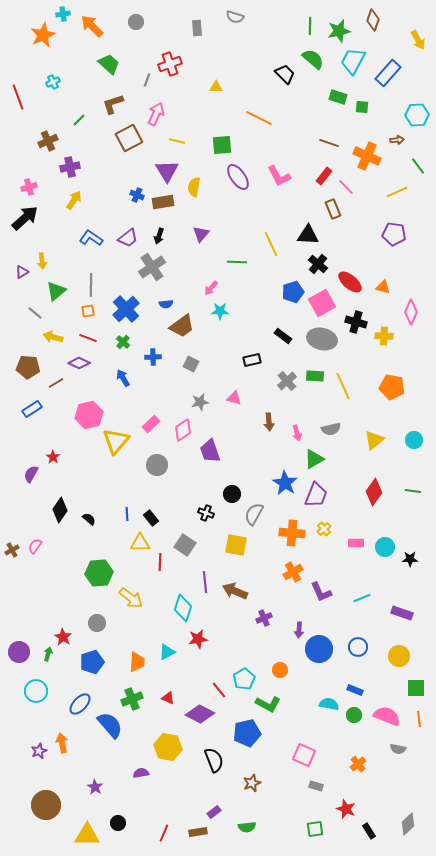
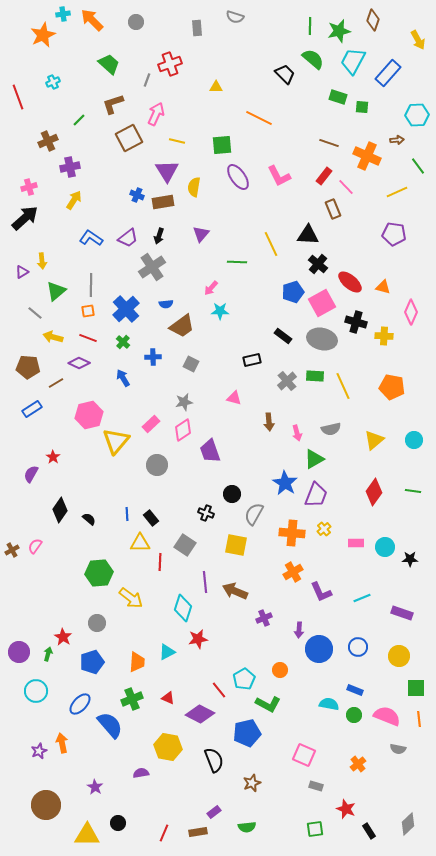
orange arrow at (92, 26): moved 6 px up
gray star at (200, 402): moved 16 px left
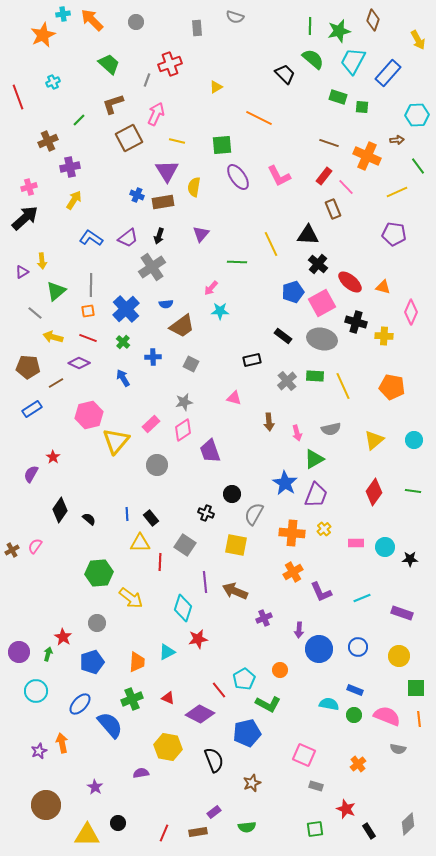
yellow triangle at (216, 87): rotated 32 degrees counterclockwise
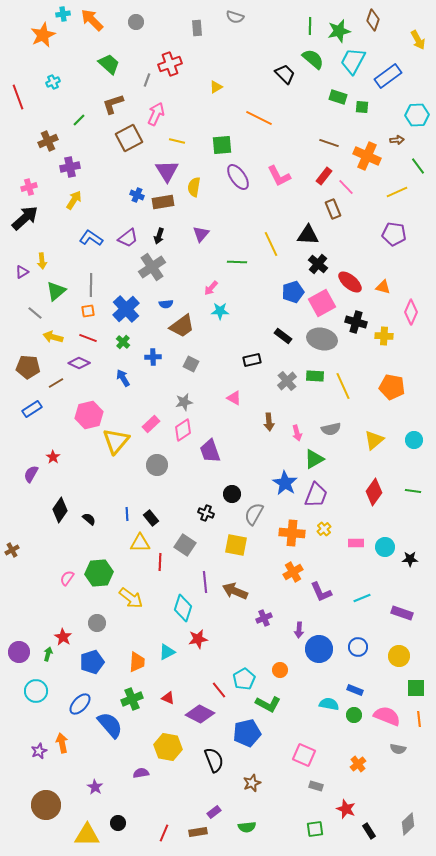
blue rectangle at (388, 73): moved 3 px down; rotated 12 degrees clockwise
pink triangle at (234, 398): rotated 14 degrees clockwise
pink semicircle at (35, 546): moved 32 px right, 32 px down
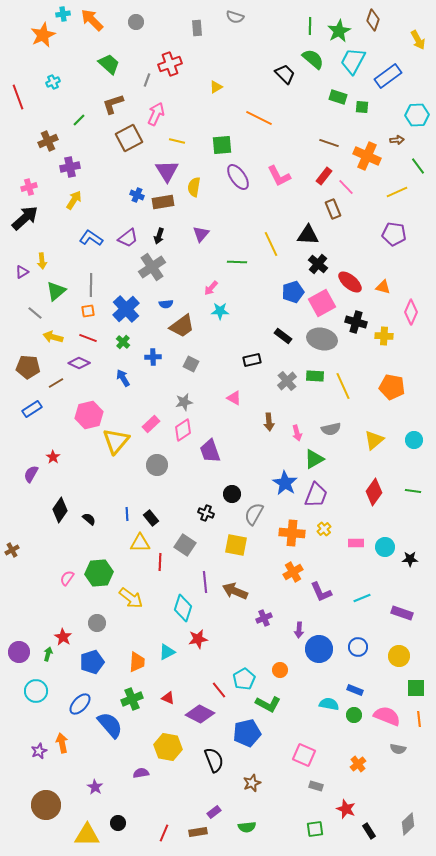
green star at (339, 31): rotated 15 degrees counterclockwise
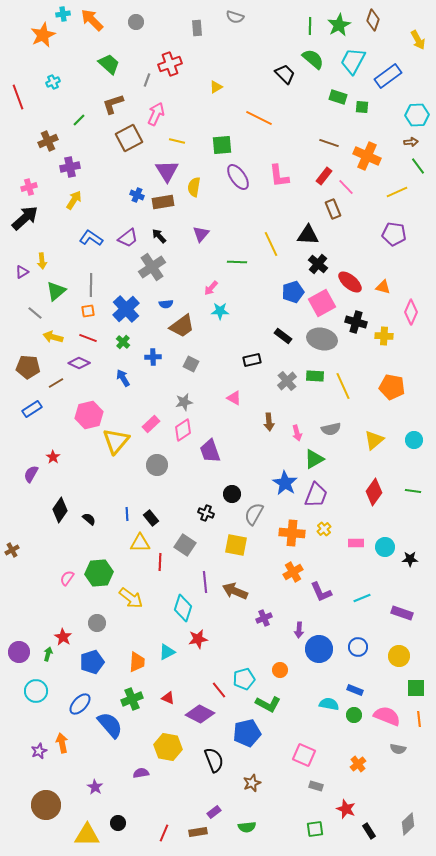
green star at (339, 31): moved 6 px up
brown arrow at (397, 140): moved 14 px right, 2 px down
pink L-shape at (279, 176): rotated 20 degrees clockwise
black arrow at (159, 236): rotated 119 degrees clockwise
cyan pentagon at (244, 679): rotated 15 degrees clockwise
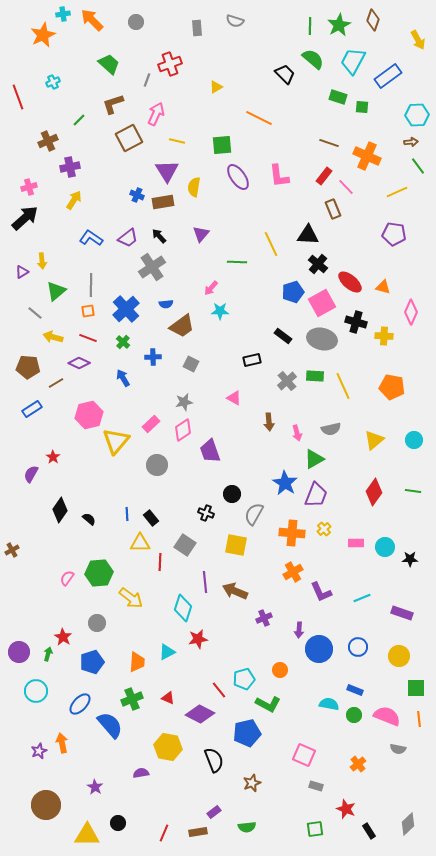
gray semicircle at (235, 17): moved 4 px down
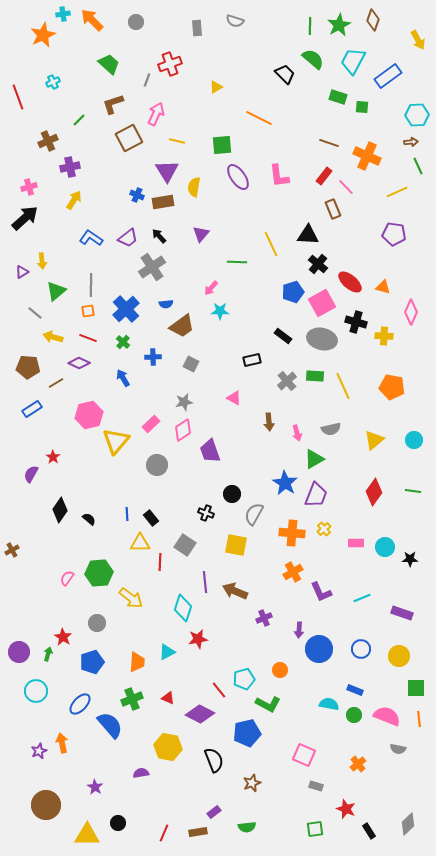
green line at (418, 166): rotated 12 degrees clockwise
blue circle at (358, 647): moved 3 px right, 2 px down
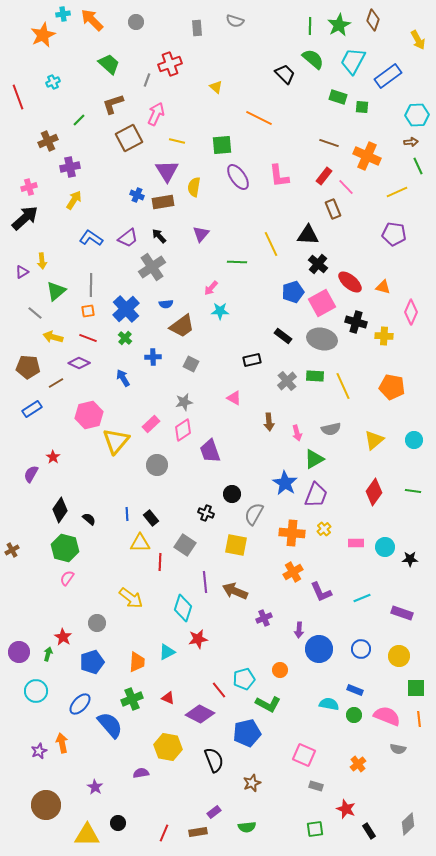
yellow triangle at (216, 87): rotated 48 degrees counterclockwise
green cross at (123, 342): moved 2 px right, 4 px up
green hexagon at (99, 573): moved 34 px left, 25 px up; rotated 20 degrees clockwise
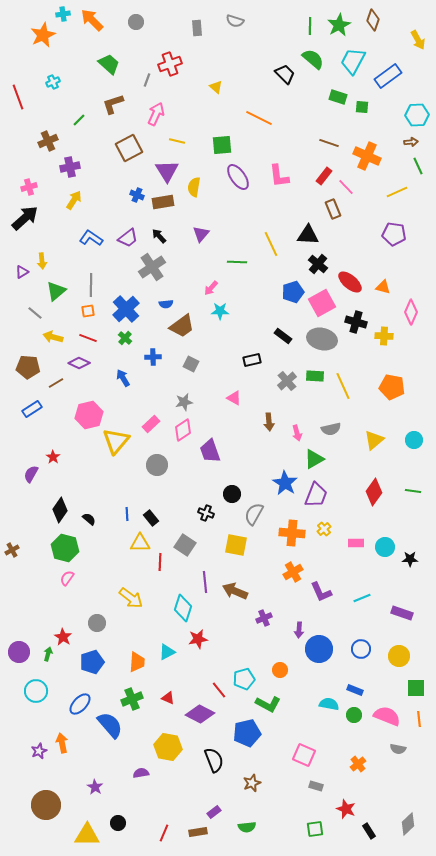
brown square at (129, 138): moved 10 px down
